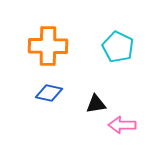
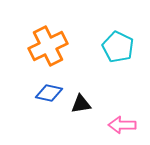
orange cross: rotated 27 degrees counterclockwise
black triangle: moved 15 px left
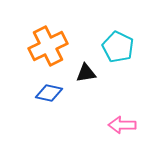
black triangle: moved 5 px right, 31 px up
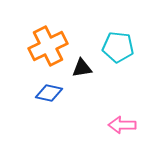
cyan pentagon: rotated 20 degrees counterclockwise
black triangle: moved 4 px left, 5 px up
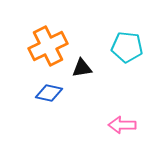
cyan pentagon: moved 9 px right
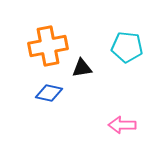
orange cross: rotated 15 degrees clockwise
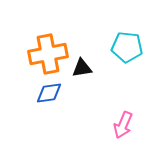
orange cross: moved 8 px down
blue diamond: rotated 20 degrees counterclockwise
pink arrow: moved 1 px right; rotated 68 degrees counterclockwise
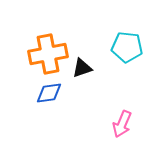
black triangle: rotated 10 degrees counterclockwise
pink arrow: moved 1 px left, 1 px up
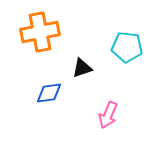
orange cross: moved 8 px left, 22 px up
pink arrow: moved 14 px left, 9 px up
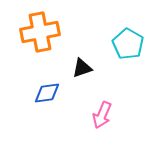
cyan pentagon: moved 1 px right, 3 px up; rotated 24 degrees clockwise
blue diamond: moved 2 px left
pink arrow: moved 6 px left
